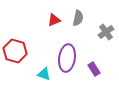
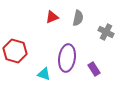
red triangle: moved 2 px left, 3 px up
gray cross: rotated 28 degrees counterclockwise
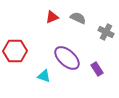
gray semicircle: rotated 77 degrees counterclockwise
red hexagon: rotated 15 degrees counterclockwise
purple ellipse: rotated 56 degrees counterclockwise
purple rectangle: moved 3 px right
cyan triangle: moved 2 px down
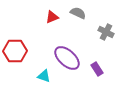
gray semicircle: moved 5 px up
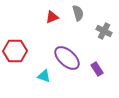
gray semicircle: rotated 49 degrees clockwise
gray cross: moved 2 px left, 1 px up
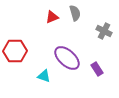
gray semicircle: moved 3 px left
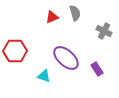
purple ellipse: moved 1 px left
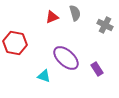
gray cross: moved 1 px right, 6 px up
red hexagon: moved 8 px up; rotated 10 degrees clockwise
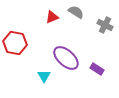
gray semicircle: moved 1 px right, 1 px up; rotated 42 degrees counterclockwise
purple rectangle: rotated 24 degrees counterclockwise
cyan triangle: rotated 40 degrees clockwise
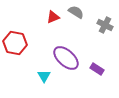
red triangle: moved 1 px right
